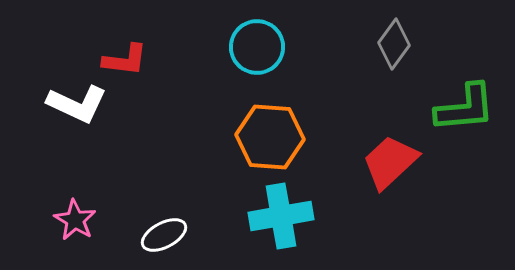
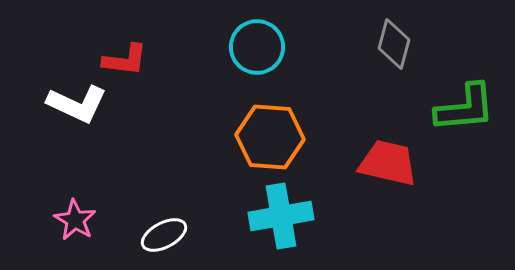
gray diamond: rotated 21 degrees counterclockwise
red trapezoid: moved 2 px left, 1 px down; rotated 56 degrees clockwise
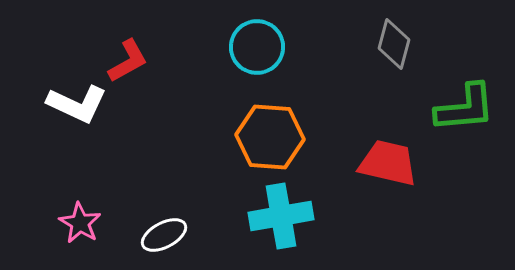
red L-shape: moved 3 px right, 1 px down; rotated 36 degrees counterclockwise
pink star: moved 5 px right, 3 px down
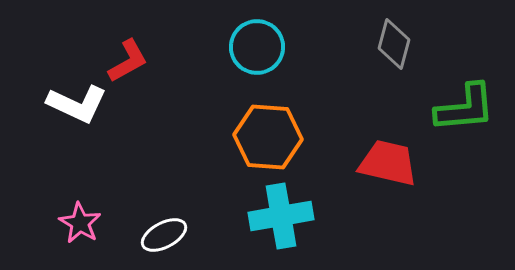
orange hexagon: moved 2 px left
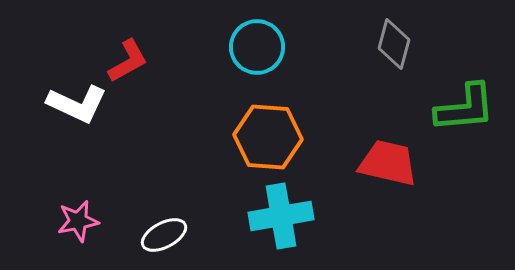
pink star: moved 2 px left, 2 px up; rotated 30 degrees clockwise
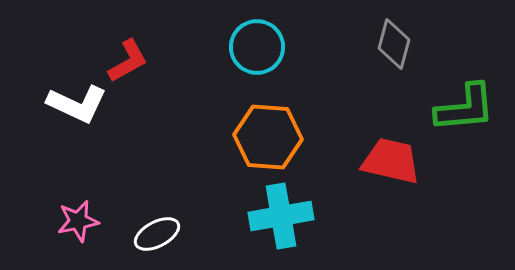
red trapezoid: moved 3 px right, 2 px up
white ellipse: moved 7 px left, 1 px up
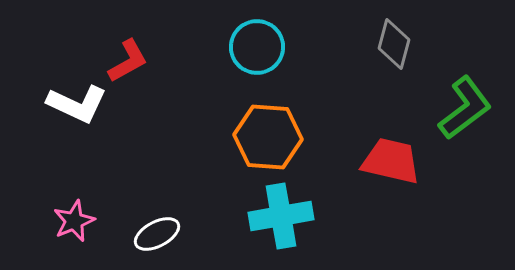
green L-shape: rotated 32 degrees counterclockwise
pink star: moved 4 px left; rotated 12 degrees counterclockwise
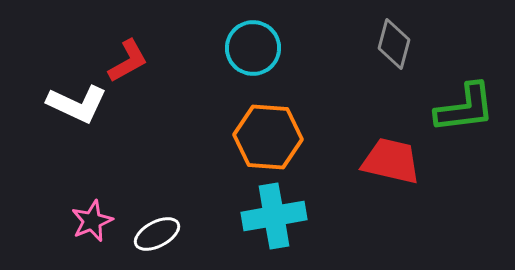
cyan circle: moved 4 px left, 1 px down
green L-shape: rotated 30 degrees clockwise
cyan cross: moved 7 px left
pink star: moved 18 px right
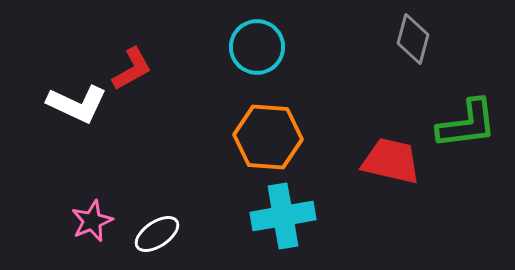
gray diamond: moved 19 px right, 5 px up
cyan circle: moved 4 px right, 1 px up
red L-shape: moved 4 px right, 8 px down
green L-shape: moved 2 px right, 16 px down
cyan cross: moved 9 px right
white ellipse: rotated 6 degrees counterclockwise
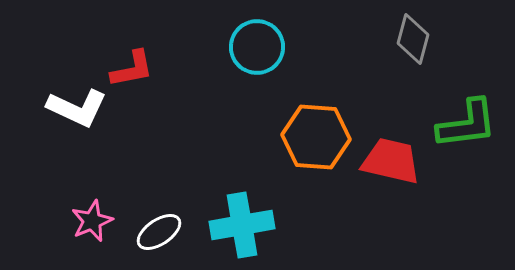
red L-shape: rotated 18 degrees clockwise
white L-shape: moved 4 px down
orange hexagon: moved 48 px right
cyan cross: moved 41 px left, 9 px down
white ellipse: moved 2 px right, 2 px up
